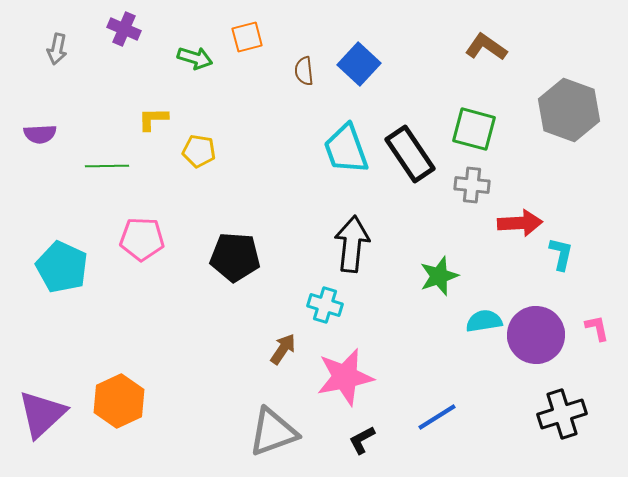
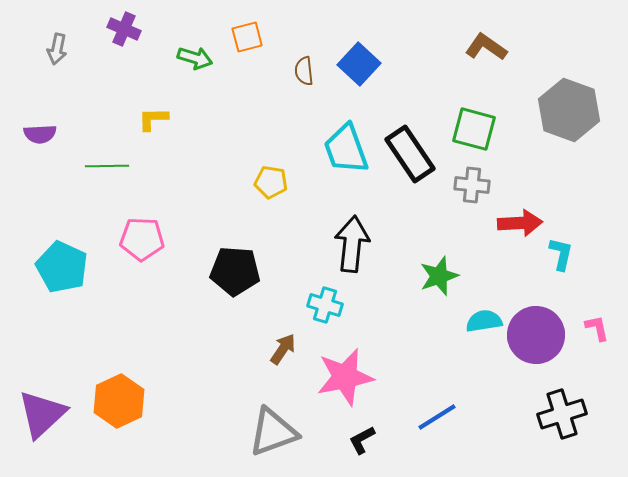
yellow pentagon: moved 72 px right, 31 px down
black pentagon: moved 14 px down
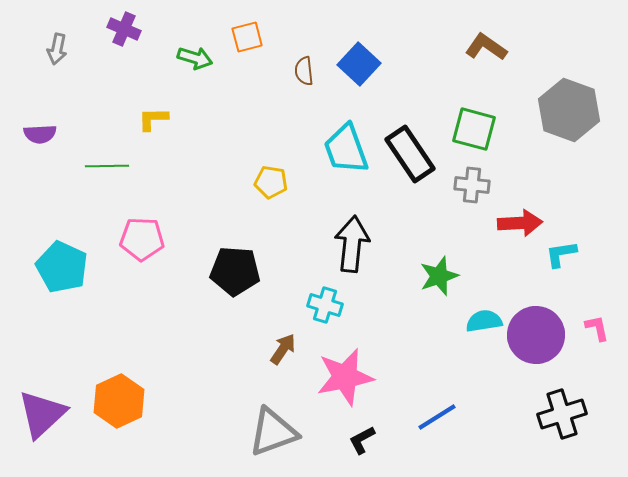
cyan L-shape: rotated 112 degrees counterclockwise
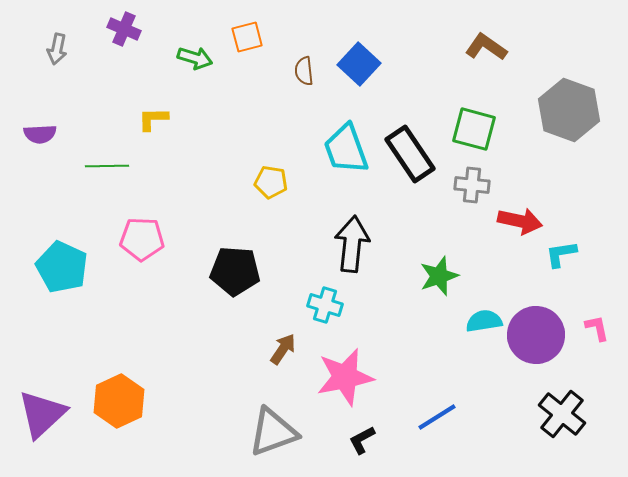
red arrow: moved 2 px up; rotated 15 degrees clockwise
black cross: rotated 33 degrees counterclockwise
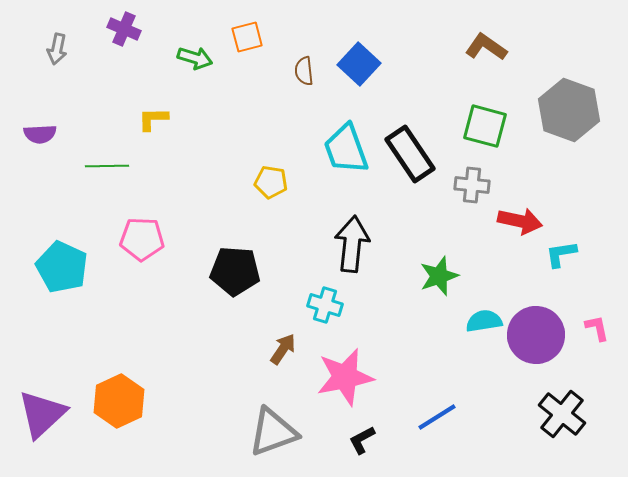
green square: moved 11 px right, 3 px up
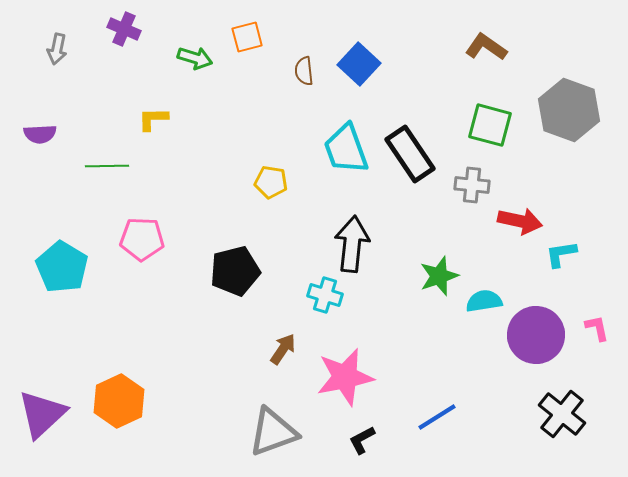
green square: moved 5 px right, 1 px up
cyan pentagon: rotated 6 degrees clockwise
black pentagon: rotated 18 degrees counterclockwise
cyan cross: moved 10 px up
cyan semicircle: moved 20 px up
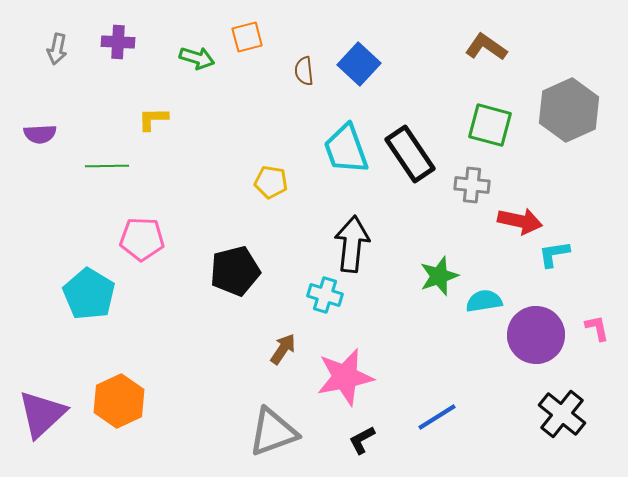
purple cross: moved 6 px left, 13 px down; rotated 20 degrees counterclockwise
green arrow: moved 2 px right
gray hexagon: rotated 16 degrees clockwise
cyan L-shape: moved 7 px left
cyan pentagon: moved 27 px right, 27 px down
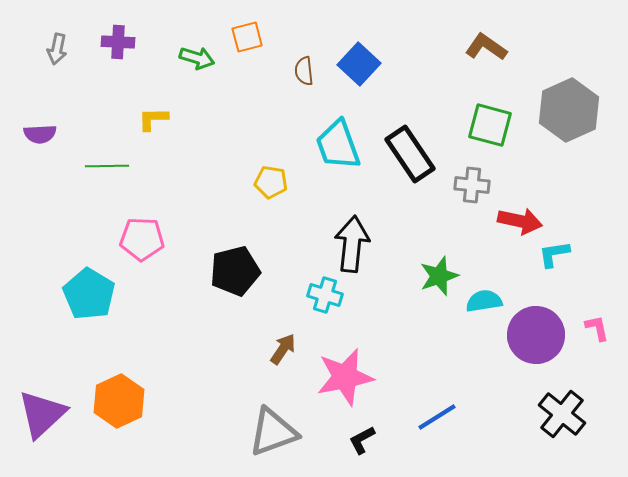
cyan trapezoid: moved 8 px left, 4 px up
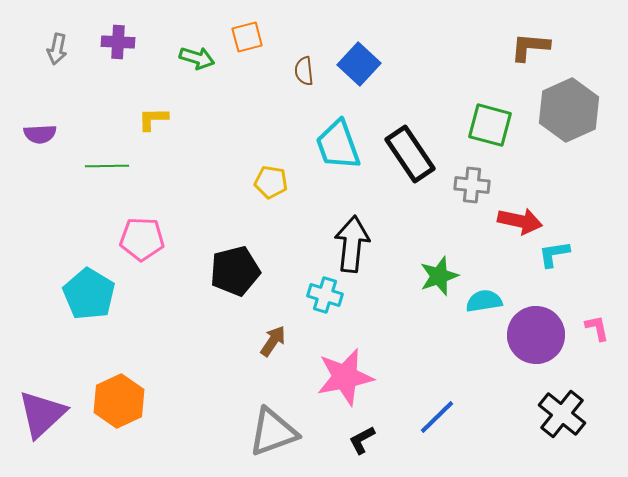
brown L-shape: moved 44 px right; rotated 30 degrees counterclockwise
brown arrow: moved 10 px left, 8 px up
blue line: rotated 12 degrees counterclockwise
